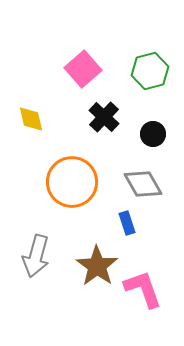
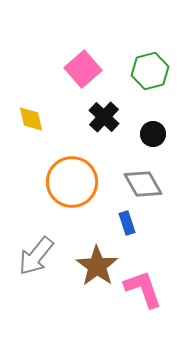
gray arrow: rotated 24 degrees clockwise
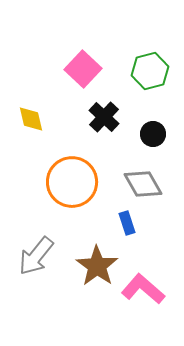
pink square: rotated 6 degrees counterclockwise
pink L-shape: rotated 30 degrees counterclockwise
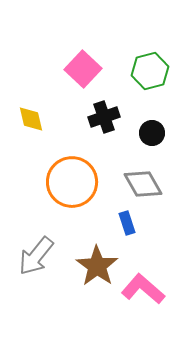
black cross: rotated 28 degrees clockwise
black circle: moved 1 px left, 1 px up
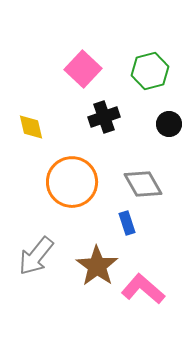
yellow diamond: moved 8 px down
black circle: moved 17 px right, 9 px up
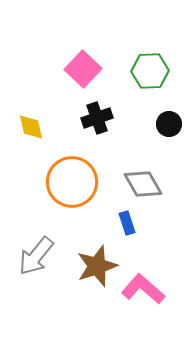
green hexagon: rotated 12 degrees clockwise
black cross: moved 7 px left, 1 px down
brown star: rotated 18 degrees clockwise
